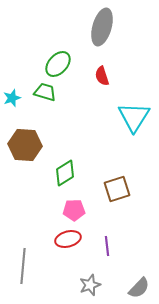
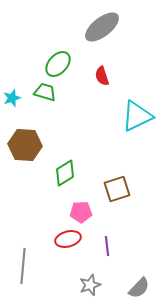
gray ellipse: rotated 36 degrees clockwise
cyan triangle: moved 3 px right, 1 px up; rotated 32 degrees clockwise
pink pentagon: moved 7 px right, 2 px down
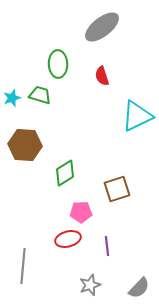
green ellipse: rotated 44 degrees counterclockwise
green trapezoid: moved 5 px left, 3 px down
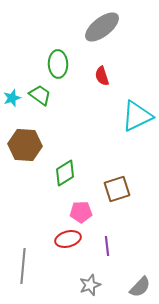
green trapezoid: rotated 20 degrees clockwise
gray semicircle: moved 1 px right, 1 px up
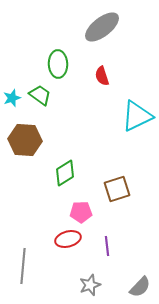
brown hexagon: moved 5 px up
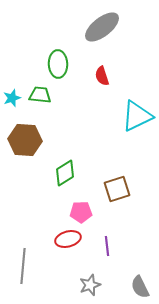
green trapezoid: rotated 30 degrees counterclockwise
gray semicircle: rotated 110 degrees clockwise
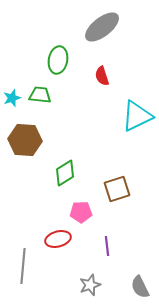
green ellipse: moved 4 px up; rotated 12 degrees clockwise
red ellipse: moved 10 px left
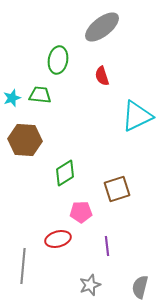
gray semicircle: rotated 40 degrees clockwise
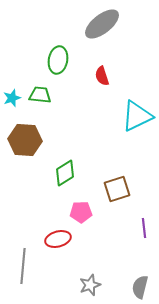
gray ellipse: moved 3 px up
purple line: moved 37 px right, 18 px up
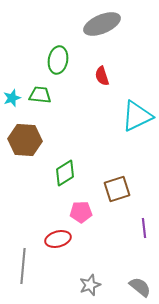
gray ellipse: rotated 15 degrees clockwise
gray semicircle: rotated 115 degrees clockwise
